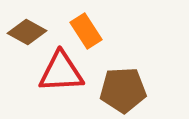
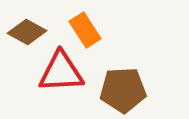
orange rectangle: moved 1 px left, 1 px up
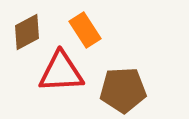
brown diamond: rotated 57 degrees counterclockwise
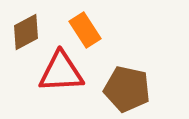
brown diamond: moved 1 px left
brown pentagon: moved 4 px right, 1 px up; rotated 15 degrees clockwise
